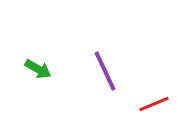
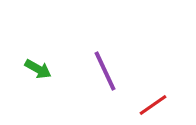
red line: moved 1 px left, 1 px down; rotated 12 degrees counterclockwise
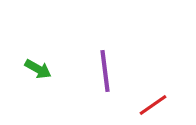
purple line: rotated 18 degrees clockwise
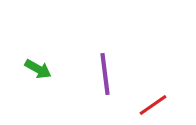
purple line: moved 3 px down
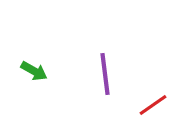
green arrow: moved 4 px left, 2 px down
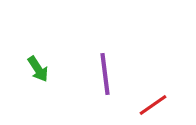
green arrow: moved 4 px right, 2 px up; rotated 28 degrees clockwise
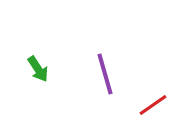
purple line: rotated 9 degrees counterclockwise
